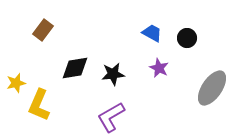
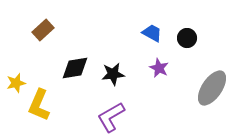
brown rectangle: rotated 10 degrees clockwise
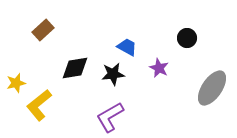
blue trapezoid: moved 25 px left, 14 px down
yellow L-shape: rotated 28 degrees clockwise
purple L-shape: moved 1 px left
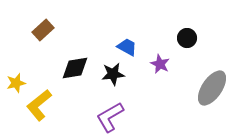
purple star: moved 1 px right, 4 px up
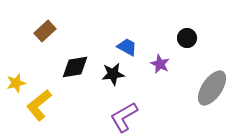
brown rectangle: moved 2 px right, 1 px down
black diamond: moved 1 px up
purple L-shape: moved 14 px right
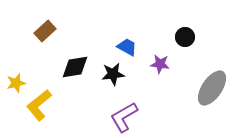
black circle: moved 2 px left, 1 px up
purple star: rotated 18 degrees counterclockwise
